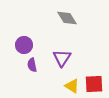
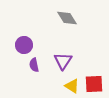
purple triangle: moved 1 px right, 3 px down
purple semicircle: moved 2 px right
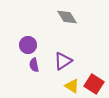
gray diamond: moved 1 px up
purple circle: moved 4 px right
purple triangle: rotated 24 degrees clockwise
red square: rotated 36 degrees clockwise
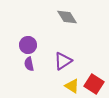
purple semicircle: moved 5 px left, 1 px up
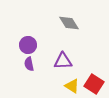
gray diamond: moved 2 px right, 6 px down
purple triangle: rotated 30 degrees clockwise
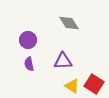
purple circle: moved 5 px up
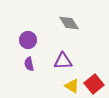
red square: rotated 18 degrees clockwise
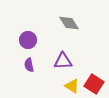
purple semicircle: moved 1 px down
red square: rotated 18 degrees counterclockwise
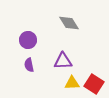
yellow triangle: moved 3 px up; rotated 35 degrees counterclockwise
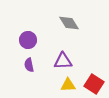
yellow triangle: moved 4 px left, 2 px down
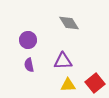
red square: moved 1 px right, 1 px up; rotated 18 degrees clockwise
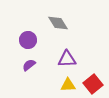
gray diamond: moved 11 px left
purple triangle: moved 4 px right, 2 px up
purple semicircle: rotated 64 degrees clockwise
red square: moved 2 px left, 1 px down
